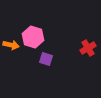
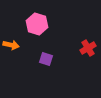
pink hexagon: moved 4 px right, 13 px up
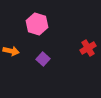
orange arrow: moved 6 px down
purple square: moved 3 px left; rotated 24 degrees clockwise
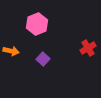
pink hexagon: rotated 20 degrees clockwise
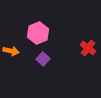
pink hexagon: moved 1 px right, 9 px down
red cross: rotated 21 degrees counterclockwise
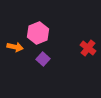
orange arrow: moved 4 px right, 4 px up
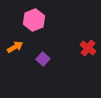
pink hexagon: moved 4 px left, 13 px up
orange arrow: rotated 42 degrees counterclockwise
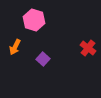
pink hexagon: rotated 20 degrees counterclockwise
orange arrow: rotated 147 degrees clockwise
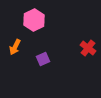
pink hexagon: rotated 15 degrees clockwise
purple square: rotated 24 degrees clockwise
